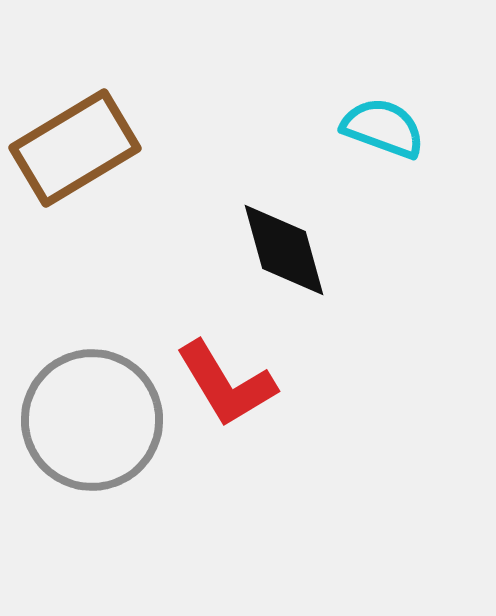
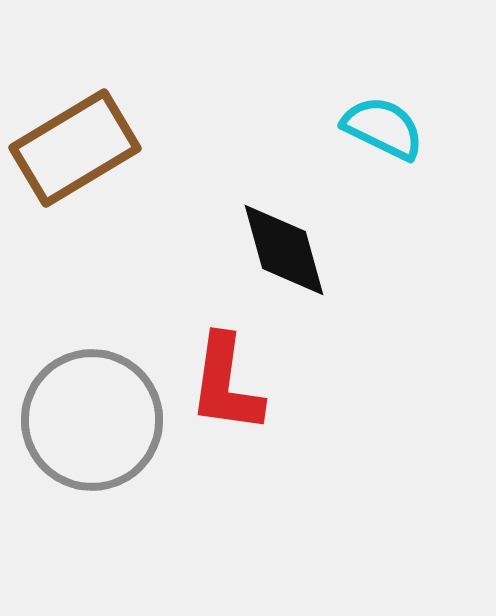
cyan semicircle: rotated 6 degrees clockwise
red L-shape: rotated 39 degrees clockwise
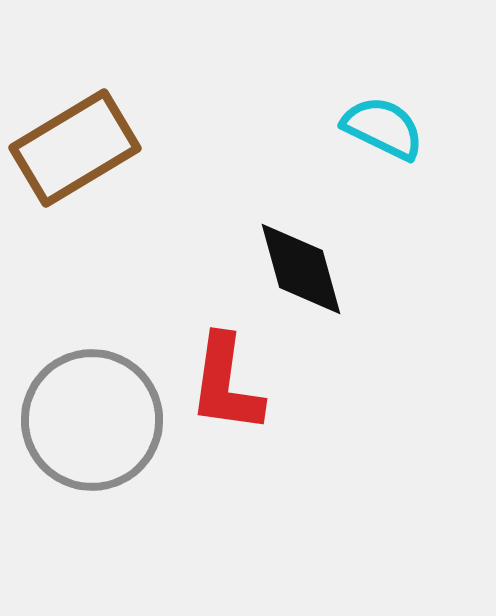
black diamond: moved 17 px right, 19 px down
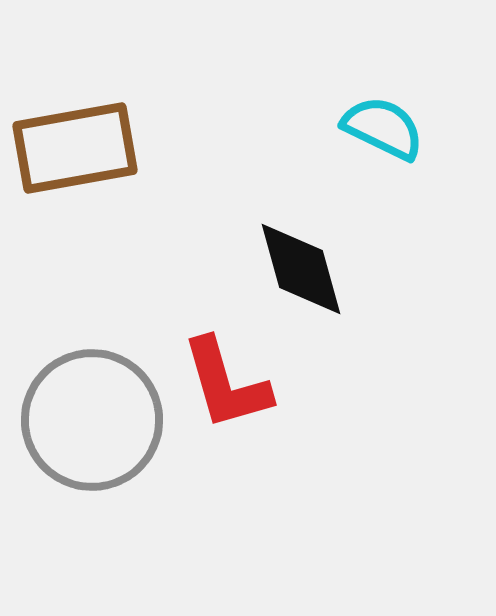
brown rectangle: rotated 21 degrees clockwise
red L-shape: rotated 24 degrees counterclockwise
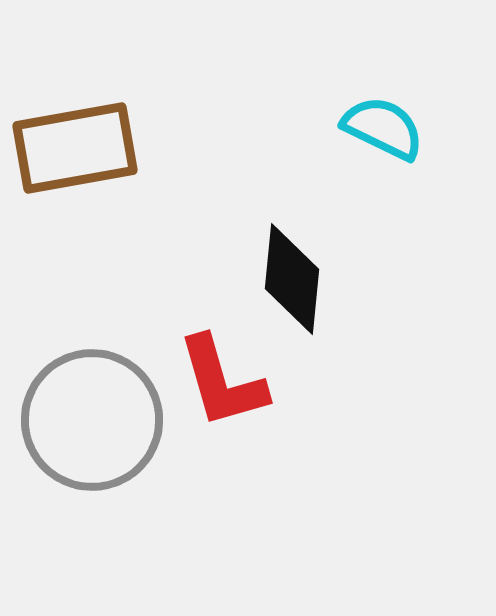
black diamond: moved 9 px left, 10 px down; rotated 21 degrees clockwise
red L-shape: moved 4 px left, 2 px up
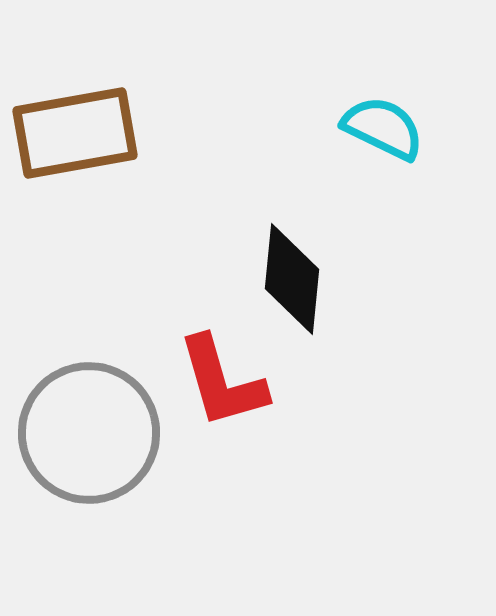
brown rectangle: moved 15 px up
gray circle: moved 3 px left, 13 px down
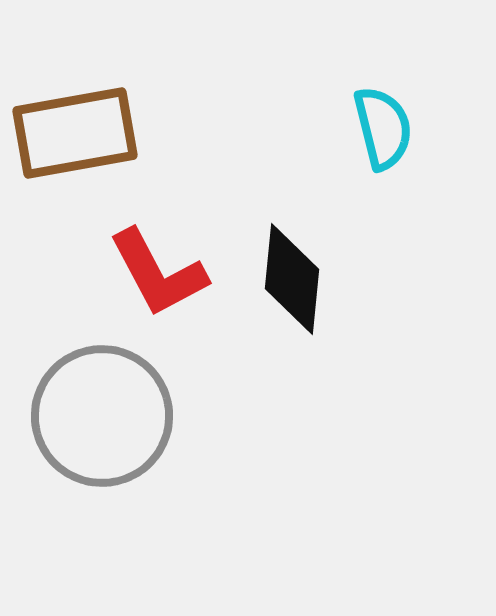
cyan semicircle: rotated 50 degrees clockwise
red L-shape: moved 64 px left, 109 px up; rotated 12 degrees counterclockwise
gray circle: moved 13 px right, 17 px up
